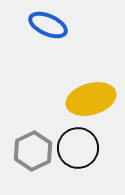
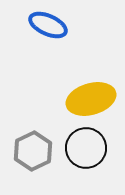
black circle: moved 8 px right
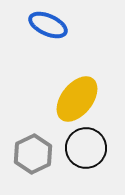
yellow ellipse: moved 14 px left; rotated 36 degrees counterclockwise
gray hexagon: moved 3 px down
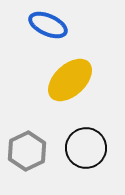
yellow ellipse: moved 7 px left, 19 px up; rotated 9 degrees clockwise
gray hexagon: moved 6 px left, 3 px up
